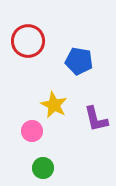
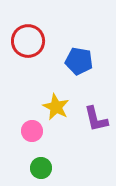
yellow star: moved 2 px right, 2 px down
green circle: moved 2 px left
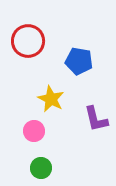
yellow star: moved 5 px left, 8 px up
pink circle: moved 2 px right
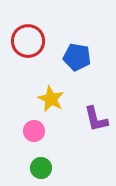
blue pentagon: moved 2 px left, 4 px up
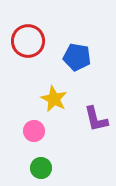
yellow star: moved 3 px right
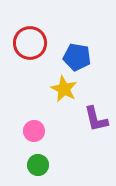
red circle: moved 2 px right, 2 px down
yellow star: moved 10 px right, 10 px up
green circle: moved 3 px left, 3 px up
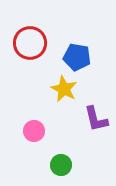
green circle: moved 23 px right
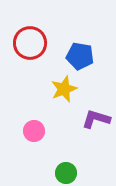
blue pentagon: moved 3 px right, 1 px up
yellow star: rotated 24 degrees clockwise
purple L-shape: rotated 120 degrees clockwise
green circle: moved 5 px right, 8 px down
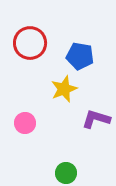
pink circle: moved 9 px left, 8 px up
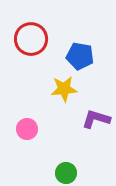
red circle: moved 1 px right, 4 px up
yellow star: rotated 16 degrees clockwise
pink circle: moved 2 px right, 6 px down
